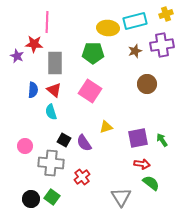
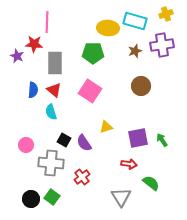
cyan rectangle: rotated 30 degrees clockwise
brown circle: moved 6 px left, 2 px down
pink circle: moved 1 px right, 1 px up
red arrow: moved 13 px left
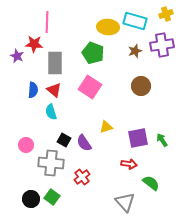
yellow ellipse: moved 1 px up
green pentagon: rotated 20 degrees clockwise
pink square: moved 4 px up
gray triangle: moved 4 px right, 5 px down; rotated 10 degrees counterclockwise
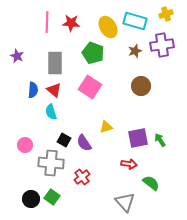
yellow ellipse: rotated 55 degrees clockwise
red star: moved 37 px right, 21 px up
green arrow: moved 2 px left
pink circle: moved 1 px left
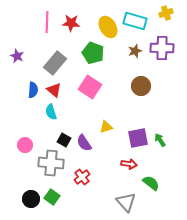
yellow cross: moved 1 px up
purple cross: moved 3 px down; rotated 10 degrees clockwise
gray rectangle: rotated 40 degrees clockwise
gray triangle: moved 1 px right
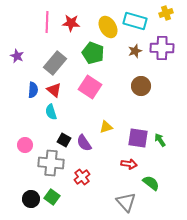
purple square: rotated 20 degrees clockwise
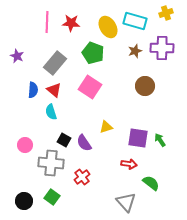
brown circle: moved 4 px right
black circle: moved 7 px left, 2 px down
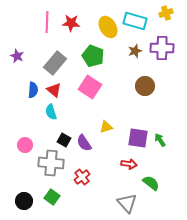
green pentagon: moved 3 px down
gray triangle: moved 1 px right, 1 px down
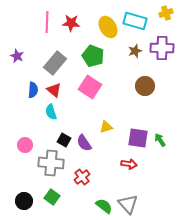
green semicircle: moved 47 px left, 23 px down
gray triangle: moved 1 px right, 1 px down
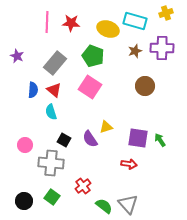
yellow ellipse: moved 2 px down; rotated 40 degrees counterclockwise
purple semicircle: moved 6 px right, 4 px up
red cross: moved 1 px right, 9 px down
